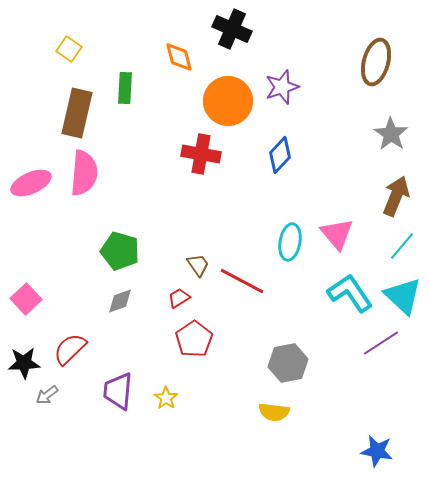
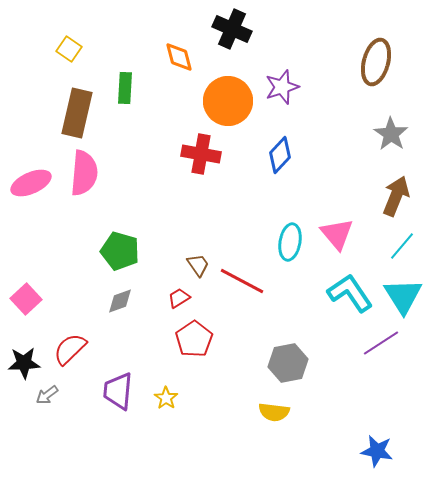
cyan triangle: rotated 15 degrees clockwise
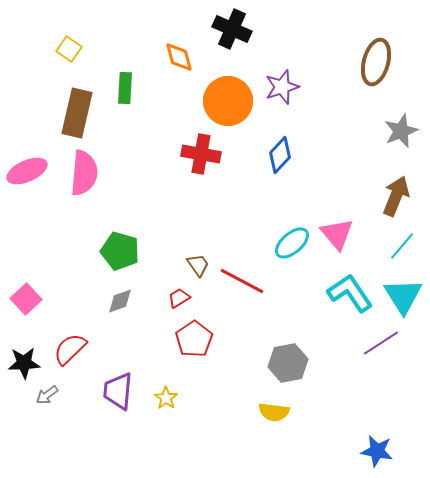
gray star: moved 10 px right, 3 px up; rotated 16 degrees clockwise
pink ellipse: moved 4 px left, 12 px up
cyan ellipse: moved 2 px right, 1 px down; rotated 39 degrees clockwise
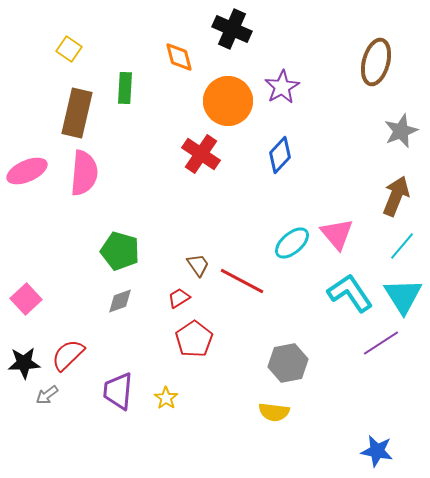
purple star: rotated 12 degrees counterclockwise
red cross: rotated 24 degrees clockwise
red semicircle: moved 2 px left, 6 px down
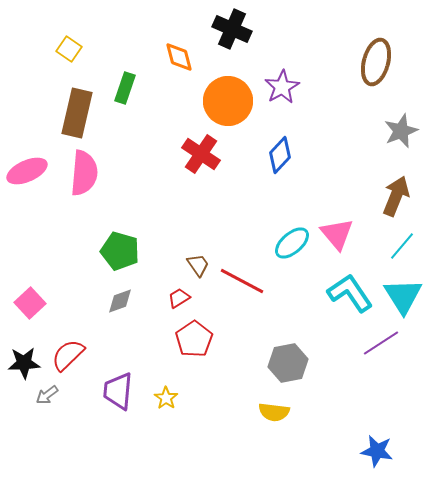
green rectangle: rotated 16 degrees clockwise
pink square: moved 4 px right, 4 px down
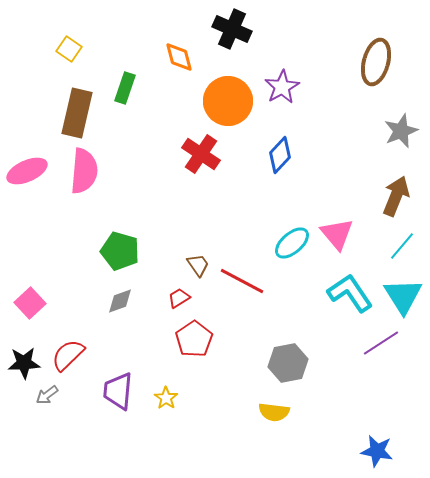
pink semicircle: moved 2 px up
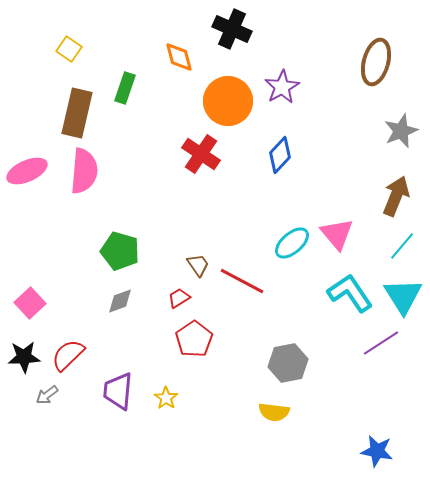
black star: moved 6 px up
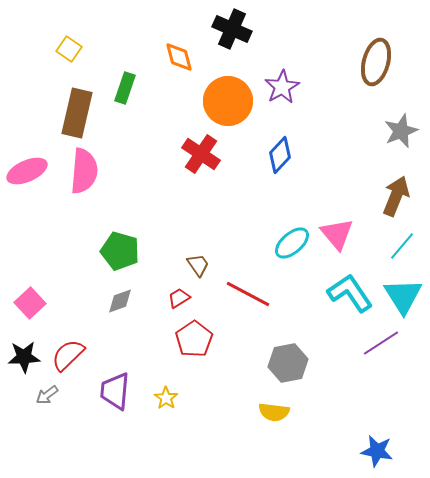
red line: moved 6 px right, 13 px down
purple trapezoid: moved 3 px left
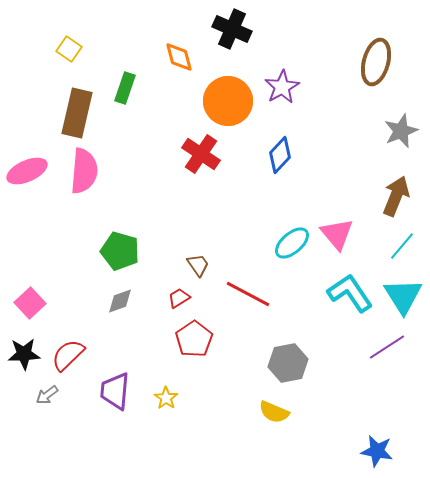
purple line: moved 6 px right, 4 px down
black star: moved 3 px up
yellow semicircle: rotated 16 degrees clockwise
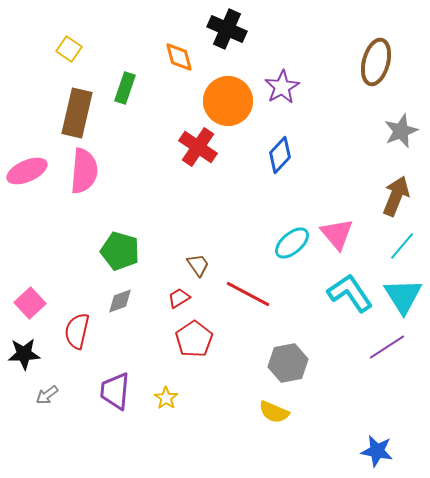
black cross: moved 5 px left
red cross: moved 3 px left, 7 px up
red semicircle: moved 9 px right, 24 px up; rotated 33 degrees counterclockwise
